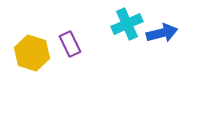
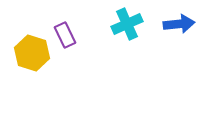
blue arrow: moved 17 px right, 9 px up; rotated 8 degrees clockwise
purple rectangle: moved 5 px left, 9 px up
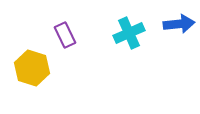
cyan cross: moved 2 px right, 9 px down
yellow hexagon: moved 15 px down
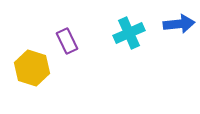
purple rectangle: moved 2 px right, 6 px down
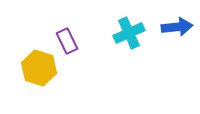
blue arrow: moved 2 px left, 3 px down
yellow hexagon: moved 7 px right
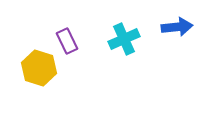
cyan cross: moved 5 px left, 6 px down
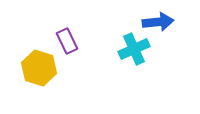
blue arrow: moved 19 px left, 5 px up
cyan cross: moved 10 px right, 10 px down
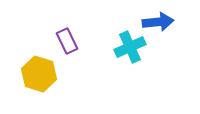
cyan cross: moved 4 px left, 2 px up
yellow hexagon: moved 6 px down
